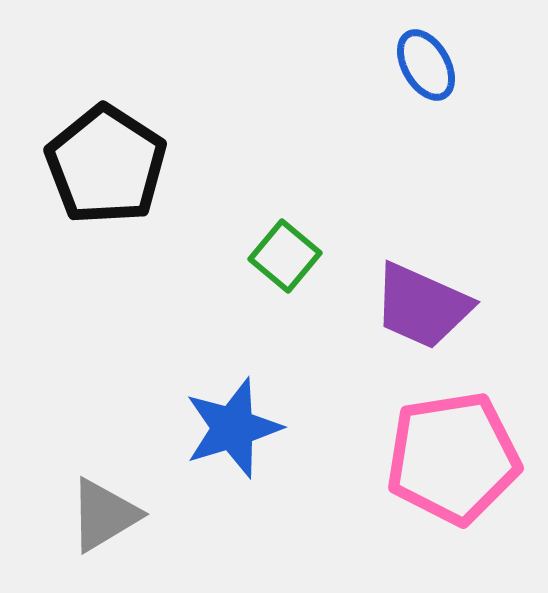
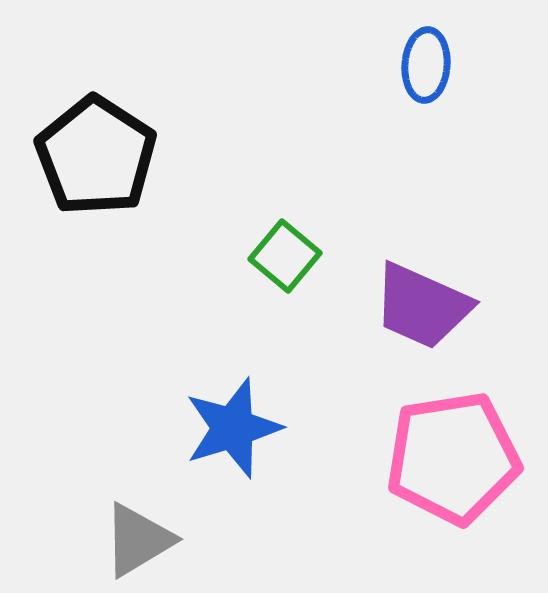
blue ellipse: rotated 34 degrees clockwise
black pentagon: moved 10 px left, 9 px up
gray triangle: moved 34 px right, 25 px down
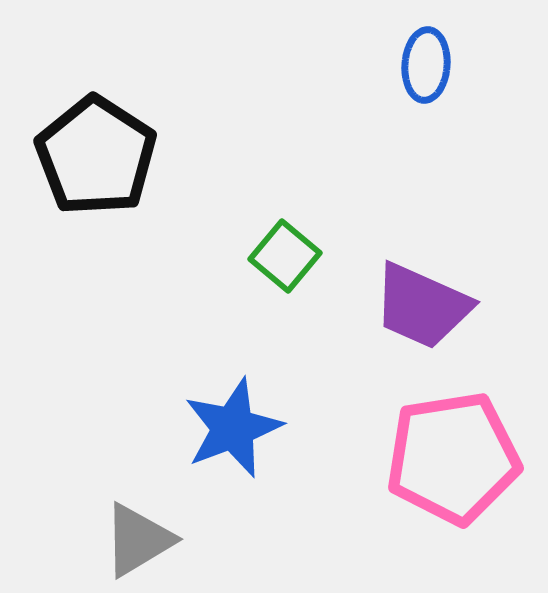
blue star: rotated 4 degrees counterclockwise
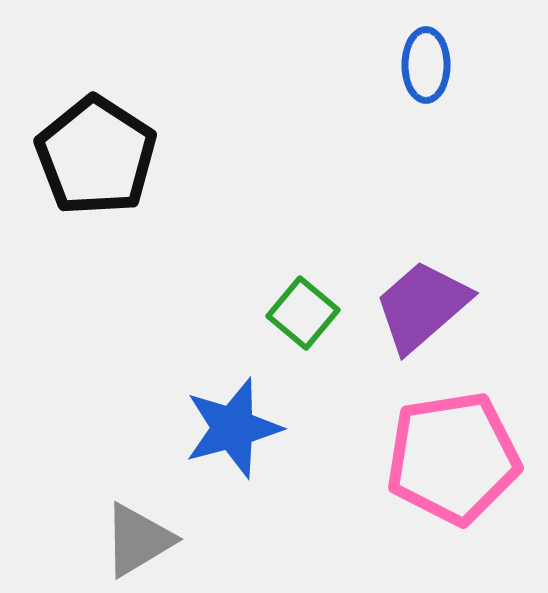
blue ellipse: rotated 4 degrees counterclockwise
green square: moved 18 px right, 57 px down
purple trapezoid: rotated 115 degrees clockwise
blue star: rotated 6 degrees clockwise
